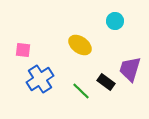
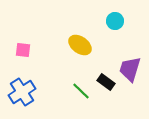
blue cross: moved 18 px left, 13 px down
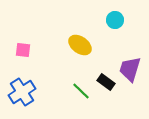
cyan circle: moved 1 px up
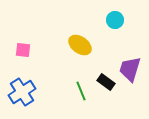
green line: rotated 24 degrees clockwise
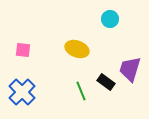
cyan circle: moved 5 px left, 1 px up
yellow ellipse: moved 3 px left, 4 px down; rotated 15 degrees counterclockwise
blue cross: rotated 12 degrees counterclockwise
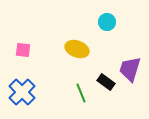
cyan circle: moved 3 px left, 3 px down
green line: moved 2 px down
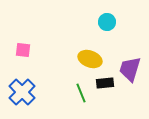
yellow ellipse: moved 13 px right, 10 px down
black rectangle: moved 1 px left, 1 px down; rotated 42 degrees counterclockwise
